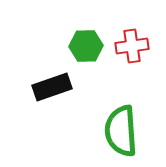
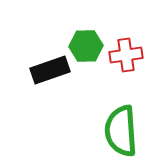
red cross: moved 6 px left, 9 px down
black rectangle: moved 2 px left, 17 px up
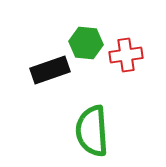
green hexagon: moved 3 px up; rotated 8 degrees clockwise
green semicircle: moved 29 px left
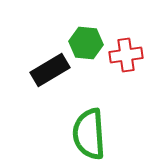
black rectangle: rotated 12 degrees counterclockwise
green semicircle: moved 3 px left, 3 px down
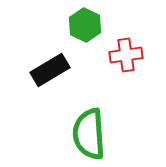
green hexagon: moved 1 px left, 18 px up; rotated 20 degrees clockwise
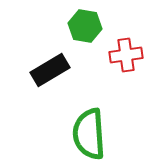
green hexagon: moved 1 px down; rotated 16 degrees counterclockwise
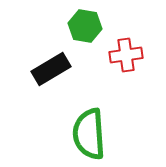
black rectangle: moved 1 px right, 1 px up
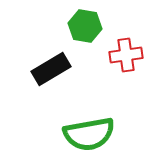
green semicircle: rotated 96 degrees counterclockwise
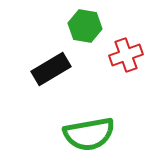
red cross: rotated 12 degrees counterclockwise
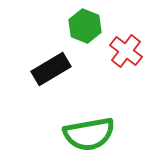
green hexagon: rotated 12 degrees clockwise
red cross: moved 4 px up; rotated 32 degrees counterclockwise
